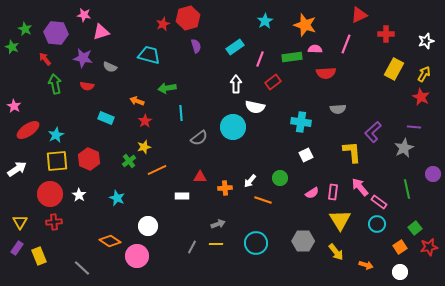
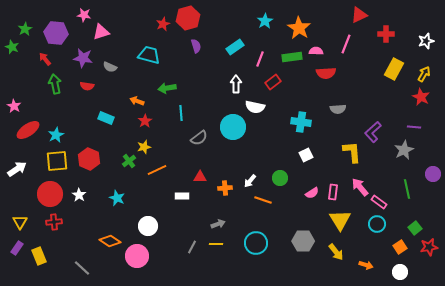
orange star at (305, 25): moved 6 px left, 3 px down; rotated 15 degrees clockwise
green star at (25, 29): rotated 16 degrees clockwise
pink semicircle at (315, 49): moved 1 px right, 2 px down
gray star at (404, 148): moved 2 px down
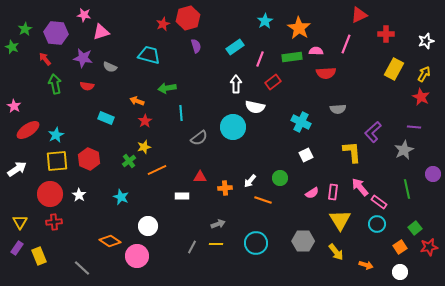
cyan cross at (301, 122): rotated 18 degrees clockwise
cyan star at (117, 198): moved 4 px right, 1 px up
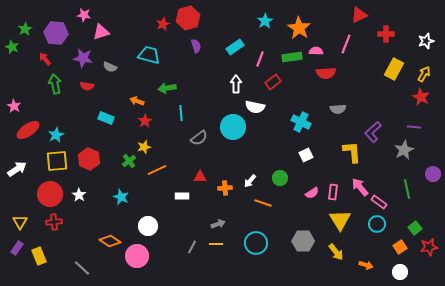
orange line at (263, 200): moved 3 px down
